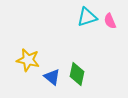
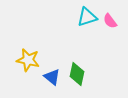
pink semicircle: rotated 14 degrees counterclockwise
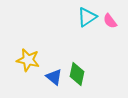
cyan triangle: rotated 15 degrees counterclockwise
blue triangle: moved 2 px right
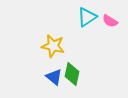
pink semicircle: rotated 21 degrees counterclockwise
yellow star: moved 25 px right, 14 px up
green diamond: moved 5 px left
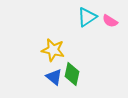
yellow star: moved 4 px down
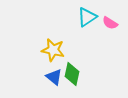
pink semicircle: moved 2 px down
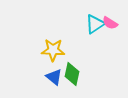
cyan triangle: moved 8 px right, 7 px down
yellow star: rotated 10 degrees counterclockwise
